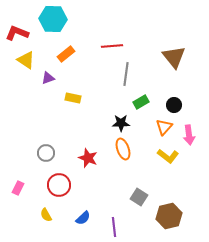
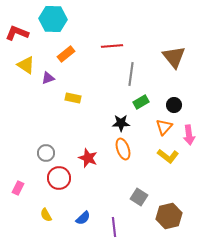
yellow triangle: moved 5 px down
gray line: moved 5 px right
red circle: moved 7 px up
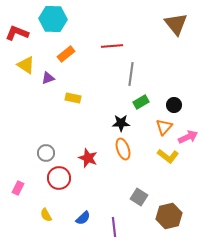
brown triangle: moved 2 px right, 33 px up
pink arrow: moved 1 px left, 2 px down; rotated 108 degrees counterclockwise
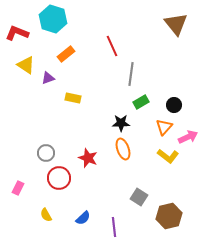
cyan hexagon: rotated 16 degrees clockwise
red line: rotated 70 degrees clockwise
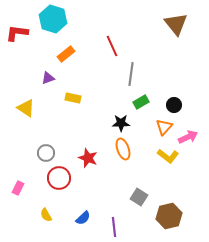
red L-shape: rotated 15 degrees counterclockwise
yellow triangle: moved 43 px down
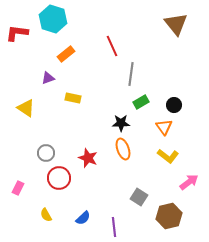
orange triangle: rotated 18 degrees counterclockwise
pink arrow: moved 1 px right, 45 px down; rotated 12 degrees counterclockwise
